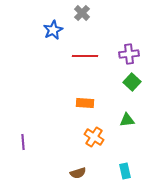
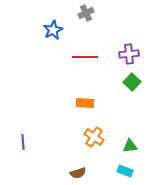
gray cross: moved 4 px right; rotated 21 degrees clockwise
red line: moved 1 px down
green triangle: moved 3 px right, 26 px down
cyan rectangle: rotated 56 degrees counterclockwise
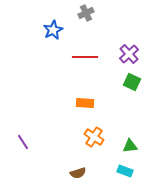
purple cross: rotated 36 degrees counterclockwise
green square: rotated 18 degrees counterclockwise
purple line: rotated 28 degrees counterclockwise
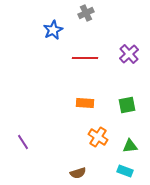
red line: moved 1 px down
green square: moved 5 px left, 23 px down; rotated 36 degrees counterclockwise
orange cross: moved 4 px right
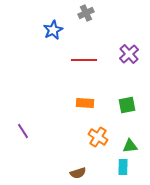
red line: moved 1 px left, 2 px down
purple line: moved 11 px up
cyan rectangle: moved 2 px left, 4 px up; rotated 70 degrees clockwise
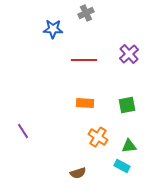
blue star: moved 1 px up; rotated 30 degrees clockwise
green triangle: moved 1 px left
cyan rectangle: moved 1 px left, 1 px up; rotated 63 degrees counterclockwise
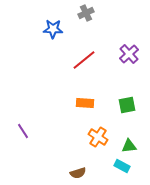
red line: rotated 40 degrees counterclockwise
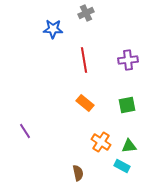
purple cross: moved 1 px left, 6 px down; rotated 36 degrees clockwise
red line: rotated 60 degrees counterclockwise
orange rectangle: rotated 36 degrees clockwise
purple line: moved 2 px right
orange cross: moved 3 px right, 5 px down
brown semicircle: rotated 84 degrees counterclockwise
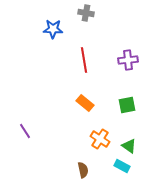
gray cross: rotated 35 degrees clockwise
orange cross: moved 1 px left, 3 px up
green triangle: rotated 42 degrees clockwise
brown semicircle: moved 5 px right, 3 px up
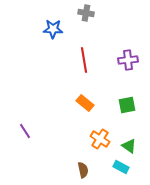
cyan rectangle: moved 1 px left, 1 px down
